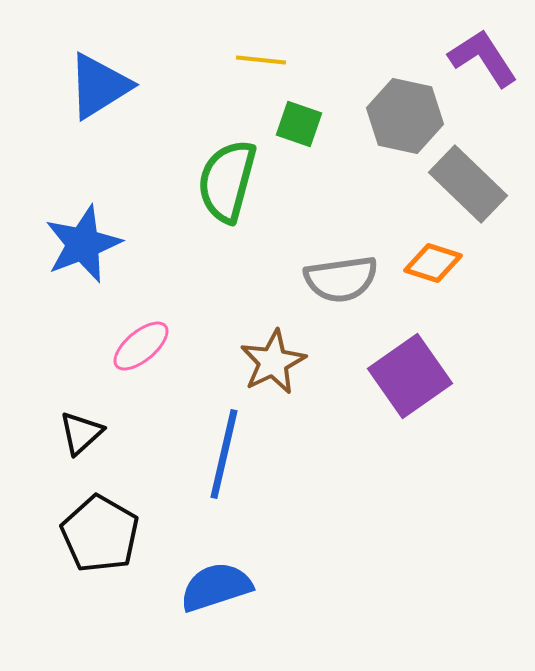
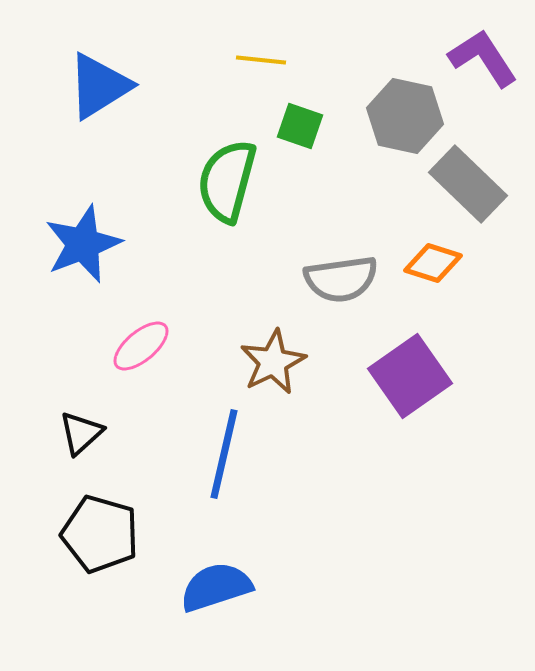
green square: moved 1 px right, 2 px down
black pentagon: rotated 14 degrees counterclockwise
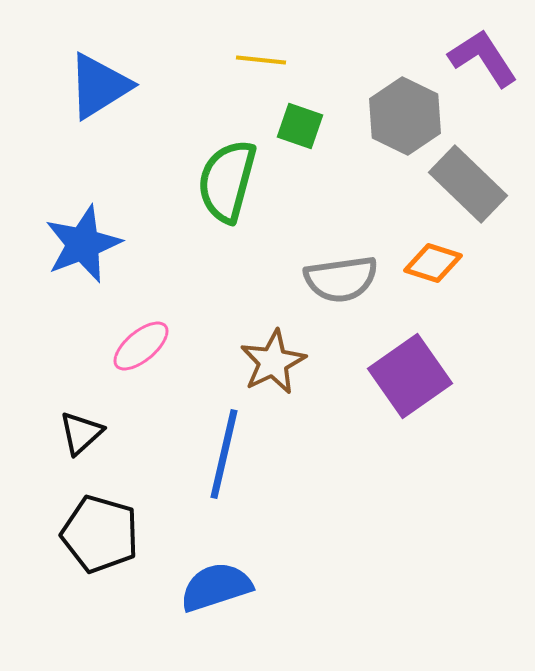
gray hexagon: rotated 14 degrees clockwise
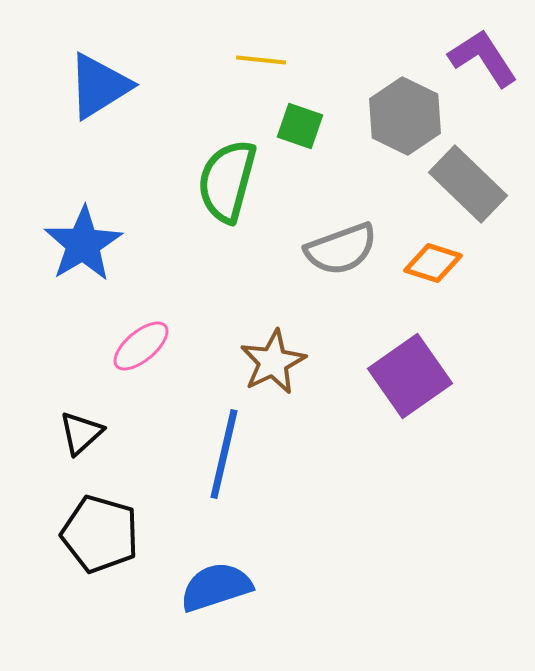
blue star: rotated 10 degrees counterclockwise
gray semicircle: moved 30 px up; rotated 12 degrees counterclockwise
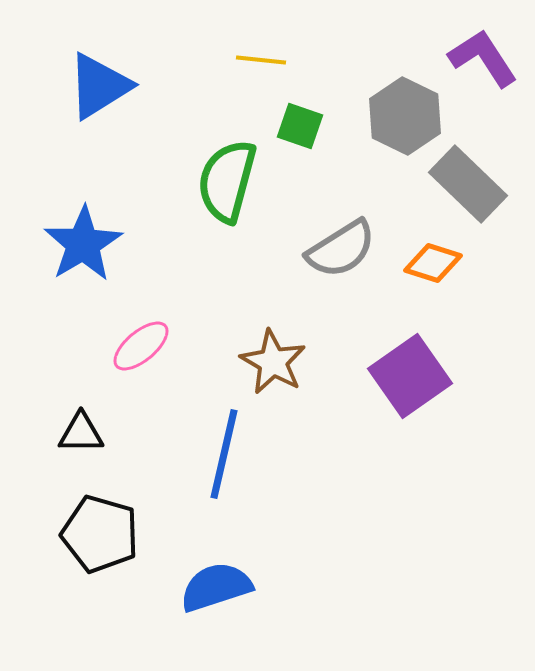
gray semicircle: rotated 12 degrees counterclockwise
brown star: rotated 16 degrees counterclockwise
black triangle: rotated 42 degrees clockwise
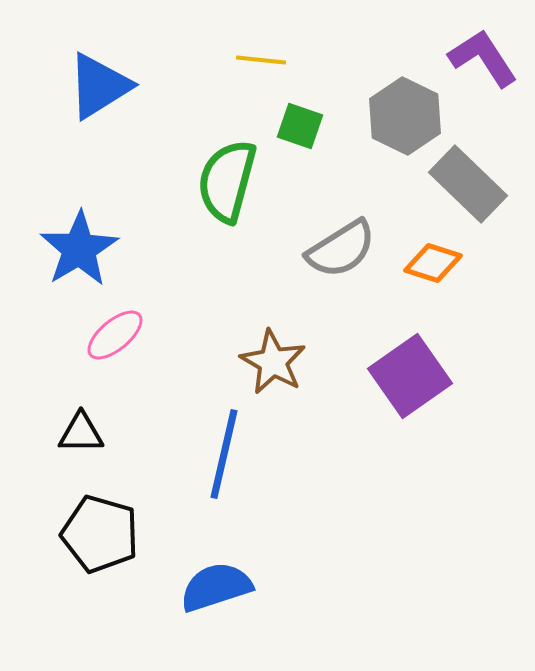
blue star: moved 4 px left, 5 px down
pink ellipse: moved 26 px left, 11 px up
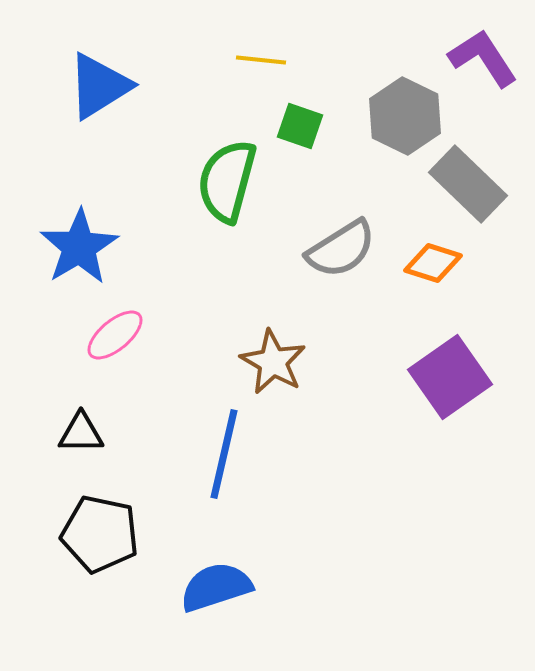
blue star: moved 2 px up
purple square: moved 40 px right, 1 px down
black pentagon: rotated 4 degrees counterclockwise
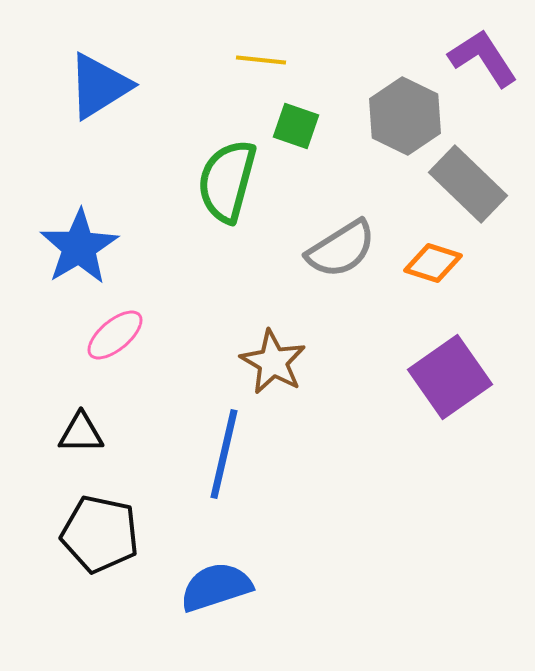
green square: moved 4 px left
